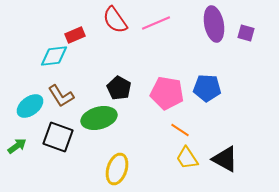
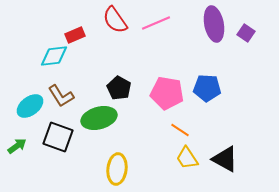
purple square: rotated 18 degrees clockwise
yellow ellipse: rotated 12 degrees counterclockwise
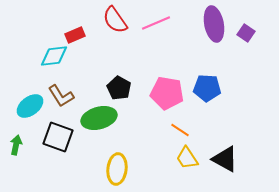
green arrow: moved 1 px left, 1 px up; rotated 42 degrees counterclockwise
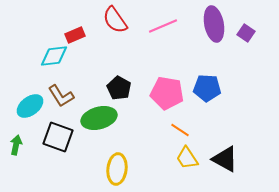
pink line: moved 7 px right, 3 px down
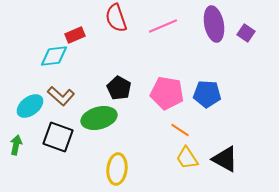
red semicircle: moved 1 px right, 2 px up; rotated 16 degrees clockwise
blue pentagon: moved 6 px down
brown L-shape: rotated 16 degrees counterclockwise
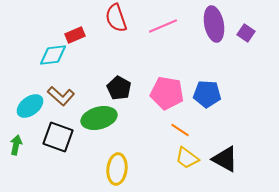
cyan diamond: moved 1 px left, 1 px up
yellow trapezoid: rotated 20 degrees counterclockwise
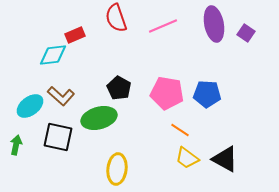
black square: rotated 8 degrees counterclockwise
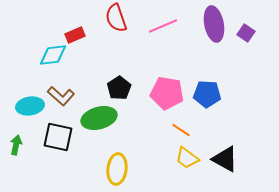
black pentagon: rotated 10 degrees clockwise
cyan ellipse: rotated 28 degrees clockwise
orange line: moved 1 px right
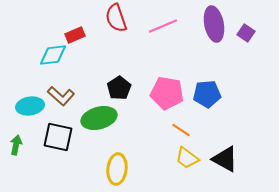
blue pentagon: rotated 8 degrees counterclockwise
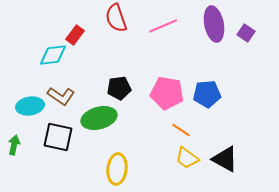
red rectangle: rotated 30 degrees counterclockwise
black pentagon: rotated 25 degrees clockwise
brown L-shape: rotated 8 degrees counterclockwise
green arrow: moved 2 px left
